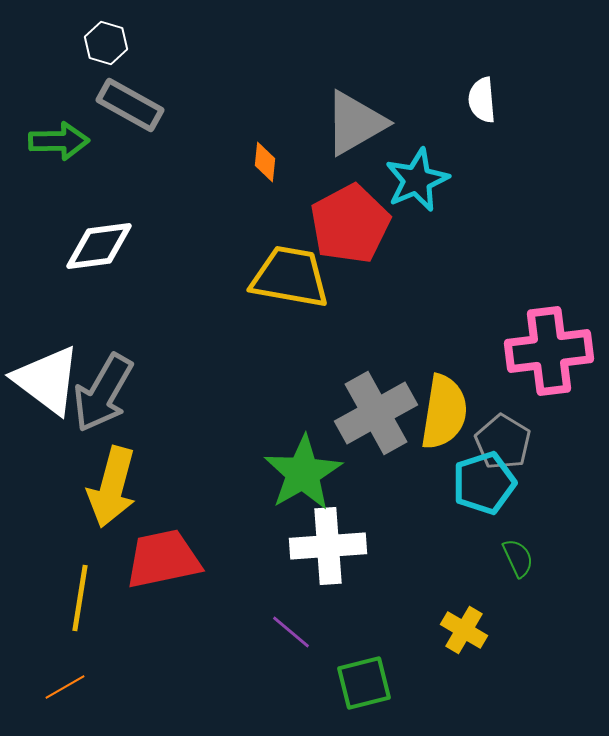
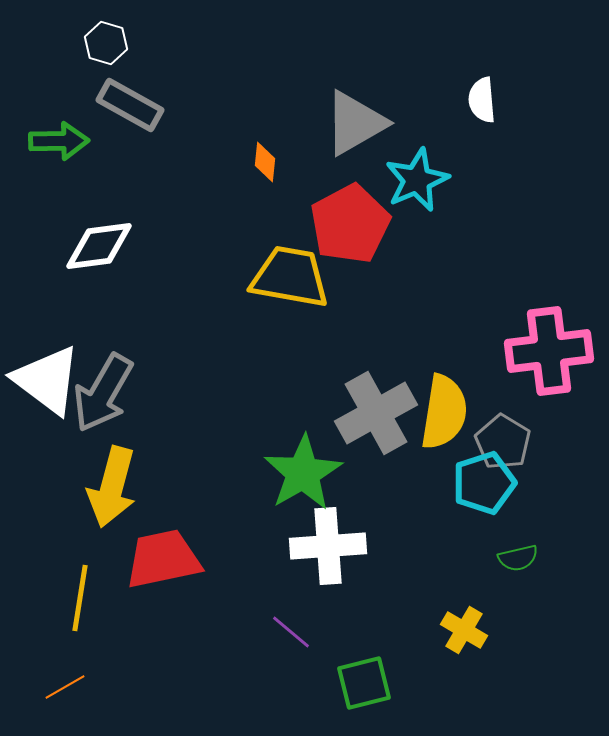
green semicircle: rotated 102 degrees clockwise
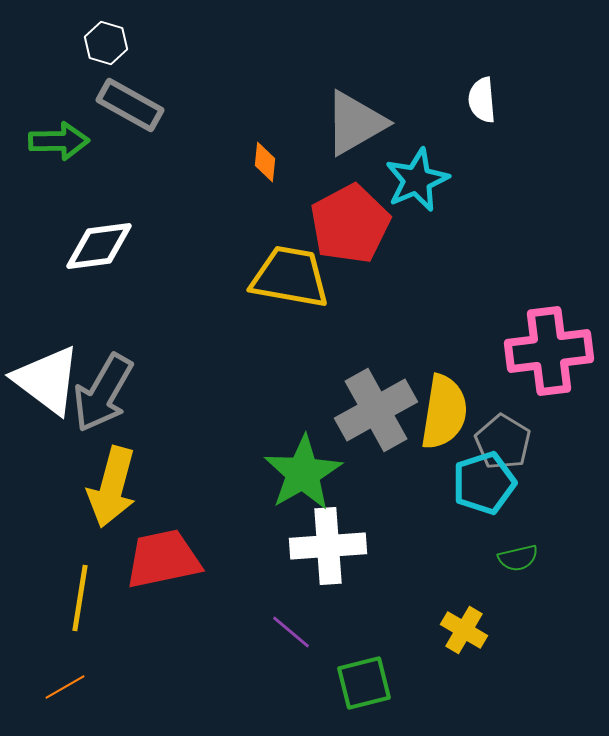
gray cross: moved 3 px up
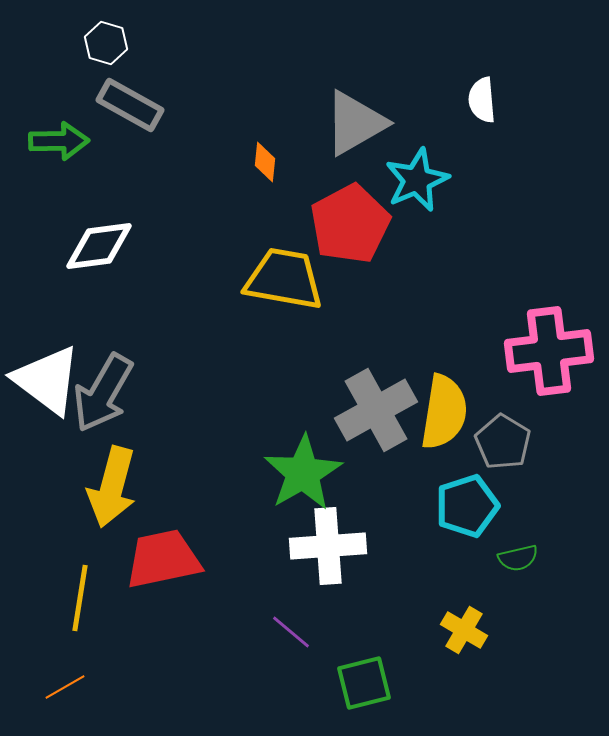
yellow trapezoid: moved 6 px left, 2 px down
cyan pentagon: moved 17 px left, 23 px down
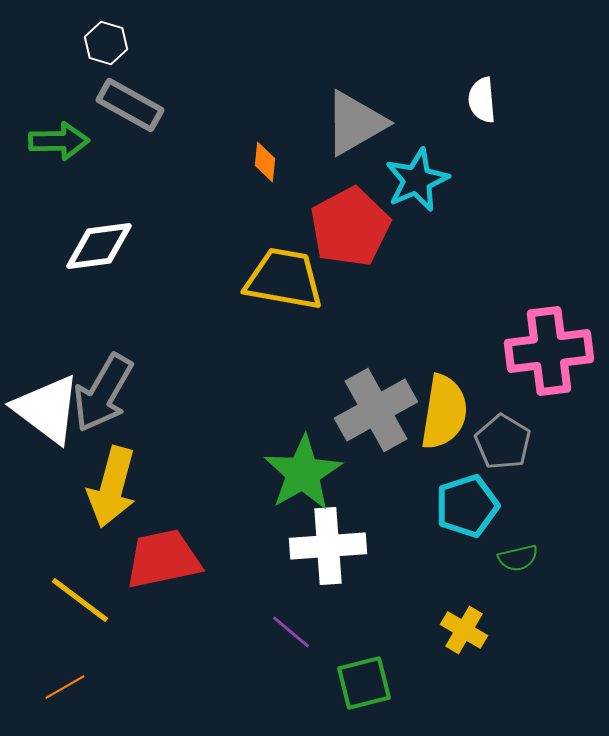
red pentagon: moved 3 px down
white triangle: moved 29 px down
yellow line: moved 2 px down; rotated 62 degrees counterclockwise
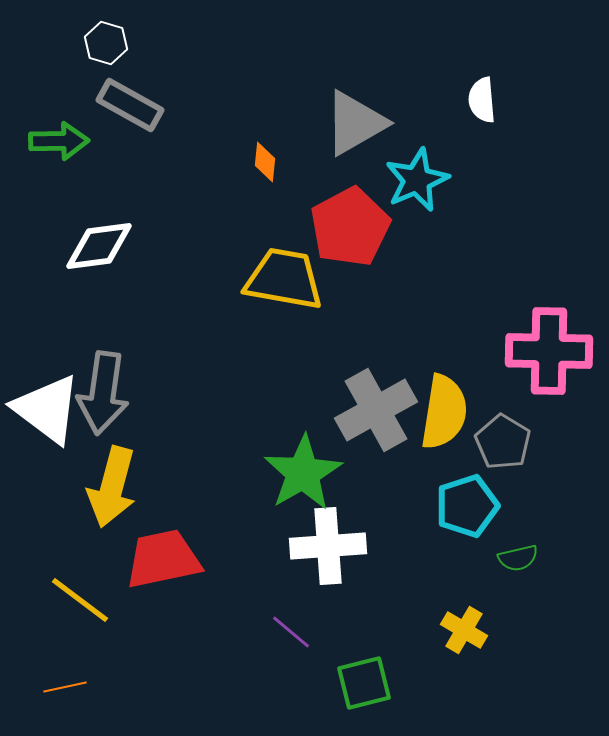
pink cross: rotated 8 degrees clockwise
gray arrow: rotated 22 degrees counterclockwise
orange line: rotated 18 degrees clockwise
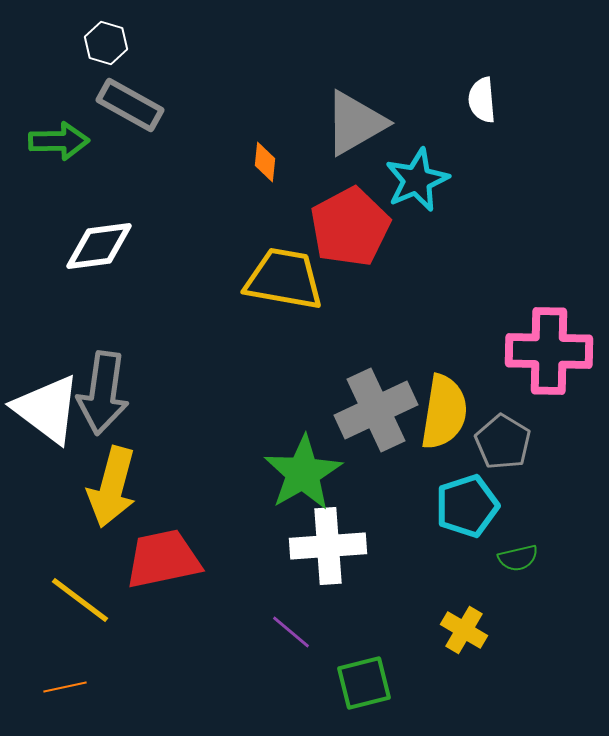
gray cross: rotated 4 degrees clockwise
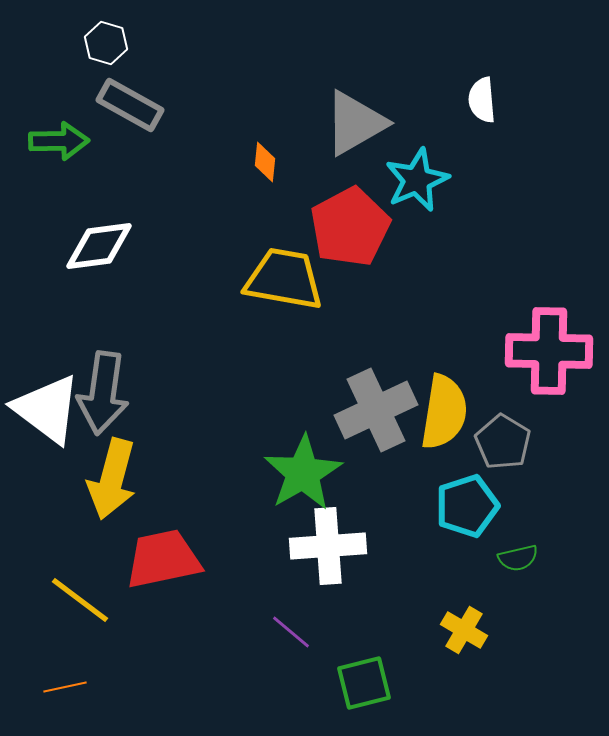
yellow arrow: moved 8 px up
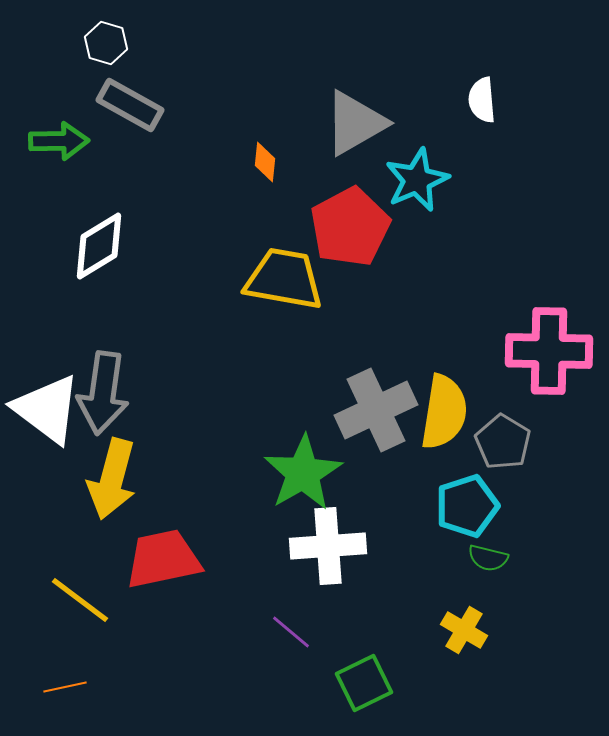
white diamond: rotated 24 degrees counterclockwise
green semicircle: moved 30 px left; rotated 27 degrees clockwise
green square: rotated 12 degrees counterclockwise
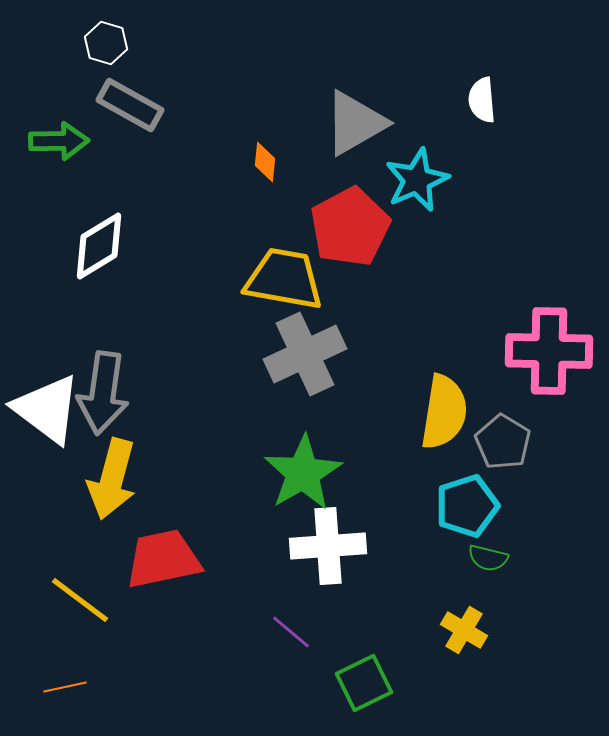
gray cross: moved 71 px left, 56 px up
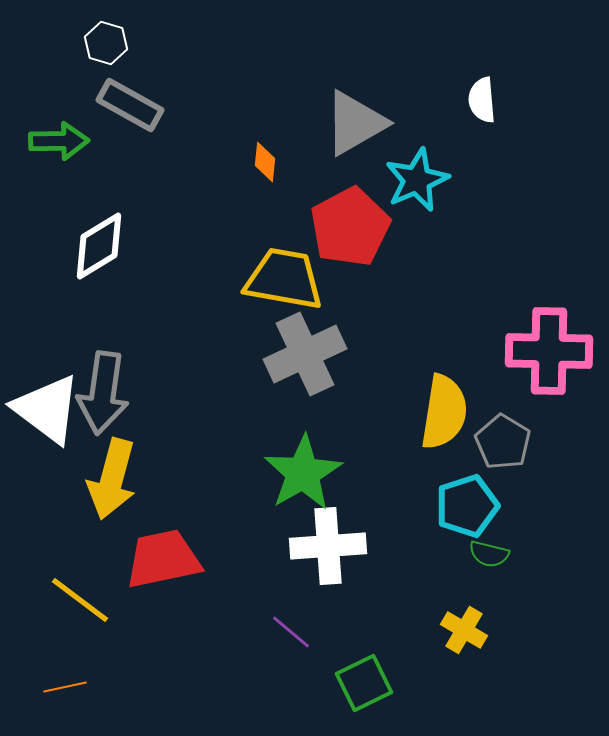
green semicircle: moved 1 px right, 4 px up
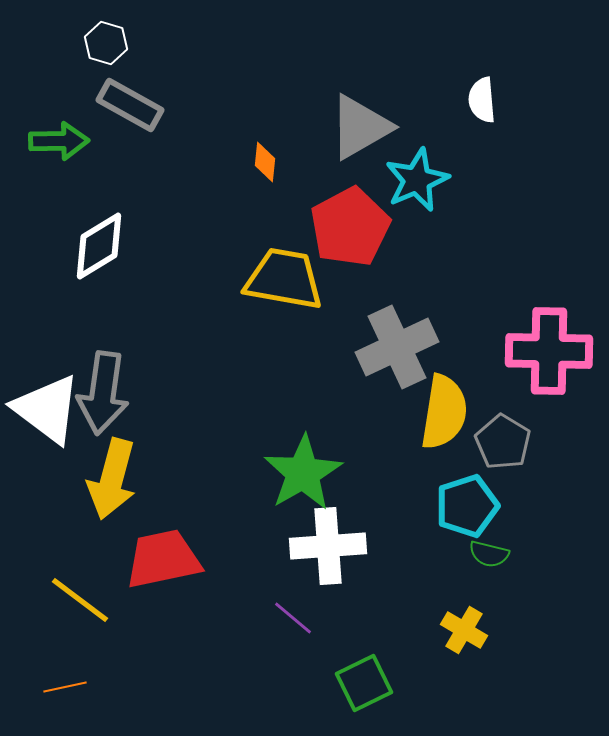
gray triangle: moved 5 px right, 4 px down
gray cross: moved 92 px right, 7 px up
purple line: moved 2 px right, 14 px up
